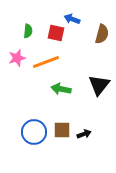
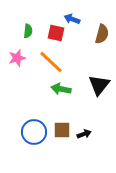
orange line: moved 5 px right; rotated 64 degrees clockwise
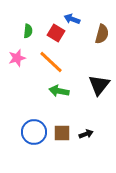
red square: rotated 18 degrees clockwise
green arrow: moved 2 px left, 2 px down
brown square: moved 3 px down
black arrow: moved 2 px right
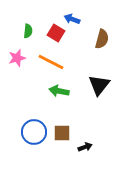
brown semicircle: moved 5 px down
orange line: rotated 16 degrees counterclockwise
black arrow: moved 1 px left, 13 px down
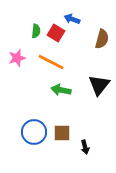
green semicircle: moved 8 px right
green arrow: moved 2 px right, 1 px up
black arrow: rotated 96 degrees clockwise
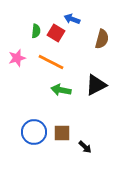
black triangle: moved 3 px left; rotated 25 degrees clockwise
black arrow: rotated 32 degrees counterclockwise
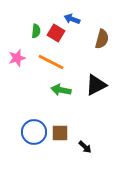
brown square: moved 2 px left
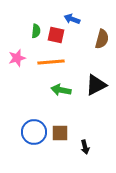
red square: moved 2 px down; rotated 18 degrees counterclockwise
orange line: rotated 32 degrees counterclockwise
black arrow: rotated 32 degrees clockwise
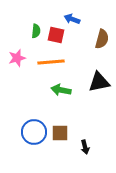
black triangle: moved 3 px right, 3 px up; rotated 15 degrees clockwise
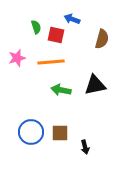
green semicircle: moved 4 px up; rotated 24 degrees counterclockwise
black triangle: moved 4 px left, 3 px down
blue circle: moved 3 px left
